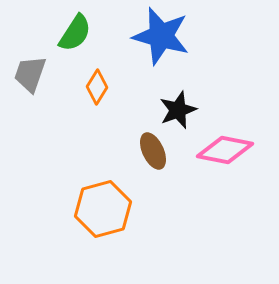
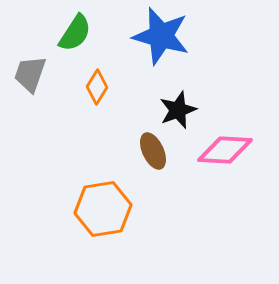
pink diamond: rotated 8 degrees counterclockwise
orange hexagon: rotated 6 degrees clockwise
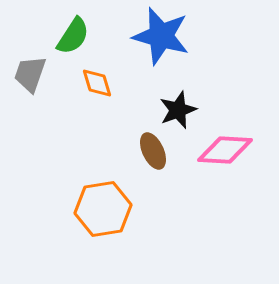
green semicircle: moved 2 px left, 3 px down
orange diamond: moved 4 px up; rotated 48 degrees counterclockwise
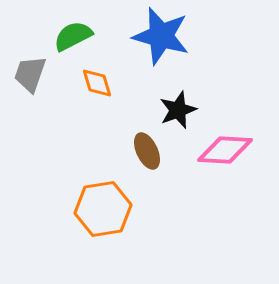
green semicircle: rotated 150 degrees counterclockwise
brown ellipse: moved 6 px left
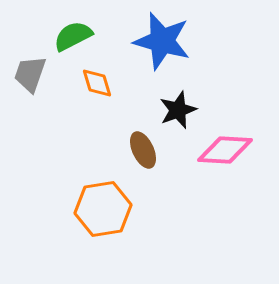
blue star: moved 1 px right, 5 px down
brown ellipse: moved 4 px left, 1 px up
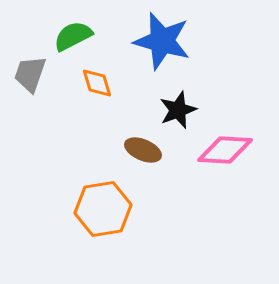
brown ellipse: rotated 42 degrees counterclockwise
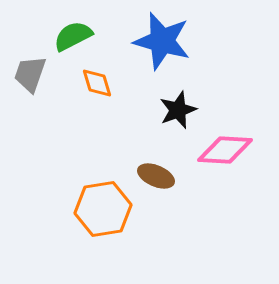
brown ellipse: moved 13 px right, 26 px down
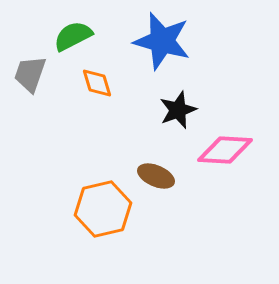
orange hexagon: rotated 4 degrees counterclockwise
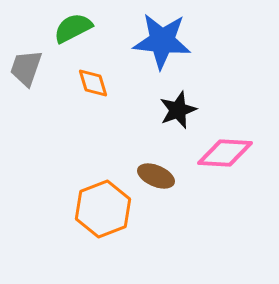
green semicircle: moved 8 px up
blue star: rotated 10 degrees counterclockwise
gray trapezoid: moved 4 px left, 6 px up
orange diamond: moved 4 px left
pink diamond: moved 3 px down
orange hexagon: rotated 8 degrees counterclockwise
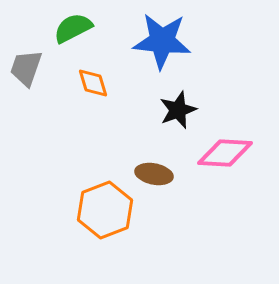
brown ellipse: moved 2 px left, 2 px up; rotated 12 degrees counterclockwise
orange hexagon: moved 2 px right, 1 px down
